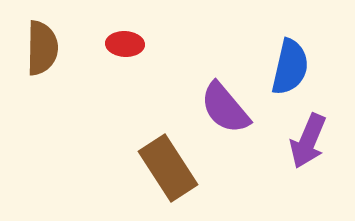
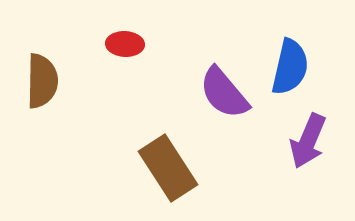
brown semicircle: moved 33 px down
purple semicircle: moved 1 px left, 15 px up
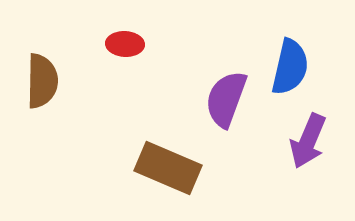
purple semicircle: moved 2 px right, 6 px down; rotated 60 degrees clockwise
brown rectangle: rotated 34 degrees counterclockwise
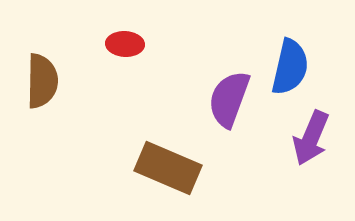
purple semicircle: moved 3 px right
purple arrow: moved 3 px right, 3 px up
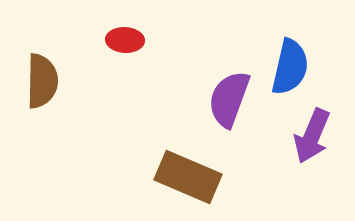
red ellipse: moved 4 px up
purple arrow: moved 1 px right, 2 px up
brown rectangle: moved 20 px right, 9 px down
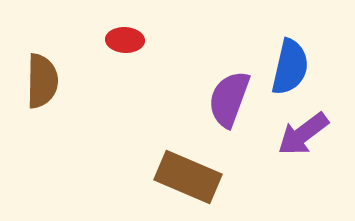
purple arrow: moved 9 px left, 2 px up; rotated 30 degrees clockwise
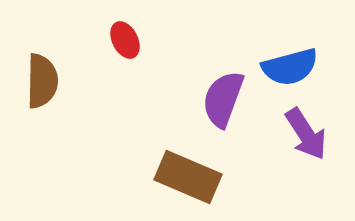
red ellipse: rotated 60 degrees clockwise
blue semicircle: rotated 62 degrees clockwise
purple semicircle: moved 6 px left
purple arrow: moved 3 px right; rotated 86 degrees counterclockwise
